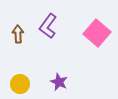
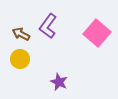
brown arrow: moved 3 px right; rotated 60 degrees counterclockwise
yellow circle: moved 25 px up
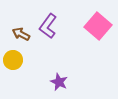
pink square: moved 1 px right, 7 px up
yellow circle: moved 7 px left, 1 px down
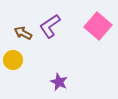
purple L-shape: moved 2 px right; rotated 20 degrees clockwise
brown arrow: moved 2 px right, 1 px up
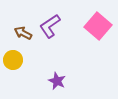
purple star: moved 2 px left, 1 px up
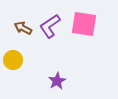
pink square: moved 14 px left, 2 px up; rotated 32 degrees counterclockwise
brown arrow: moved 5 px up
purple star: rotated 18 degrees clockwise
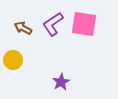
purple L-shape: moved 3 px right, 2 px up
purple star: moved 4 px right, 1 px down
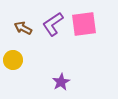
pink square: rotated 16 degrees counterclockwise
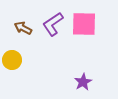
pink square: rotated 8 degrees clockwise
yellow circle: moved 1 px left
purple star: moved 22 px right
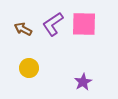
brown arrow: moved 1 px down
yellow circle: moved 17 px right, 8 px down
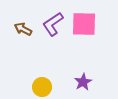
yellow circle: moved 13 px right, 19 px down
